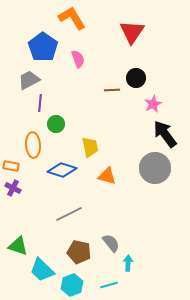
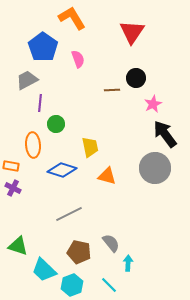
gray trapezoid: moved 2 px left
cyan trapezoid: moved 2 px right
cyan line: rotated 60 degrees clockwise
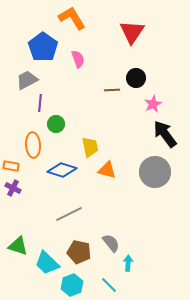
gray circle: moved 4 px down
orange triangle: moved 6 px up
cyan trapezoid: moved 3 px right, 7 px up
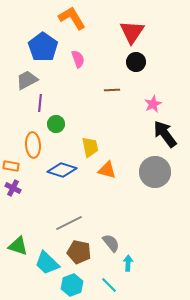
black circle: moved 16 px up
gray line: moved 9 px down
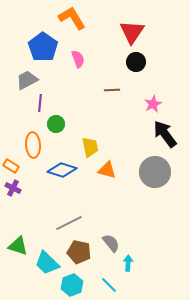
orange rectangle: rotated 21 degrees clockwise
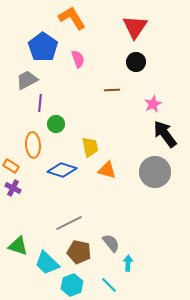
red triangle: moved 3 px right, 5 px up
